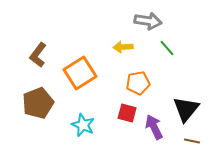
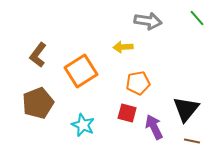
green line: moved 30 px right, 30 px up
orange square: moved 1 px right, 2 px up
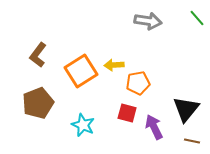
yellow arrow: moved 9 px left, 18 px down
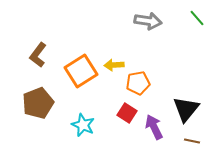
red square: rotated 18 degrees clockwise
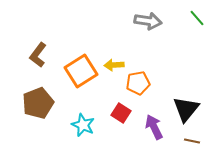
red square: moved 6 px left
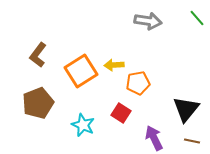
purple arrow: moved 11 px down
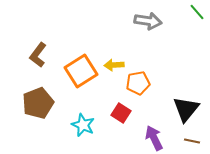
green line: moved 6 px up
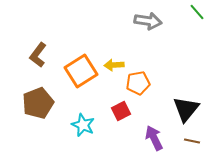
red square: moved 2 px up; rotated 30 degrees clockwise
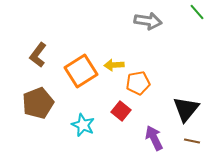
red square: rotated 24 degrees counterclockwise
